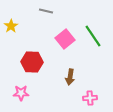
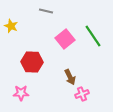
yellow star: rotated 16 degrees counterclockwise
brown arrow: rotated 35 degrees counterclockwise
pink cross: moved 8 px left, 4 px up; rotated 16 degrees counterclockwise
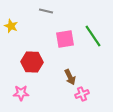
pink square: rotated 30 degrees clockwise
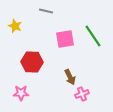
yellow star: moved 4 px right
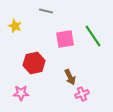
red hexagon: moved 2 px right, 1 px down; rotated 15 degrees counterclockwise
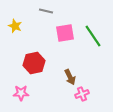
pink square: moved 6 px up
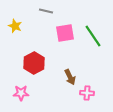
red hexagon: rotated 15 degrees counterclockwise
pink cross: moved 5 px right, 1 px up; rotated 24 degrees clockwise
